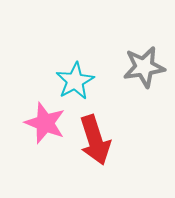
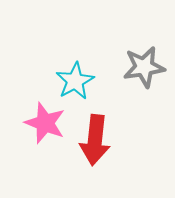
red arrow: rotated 24 degrees clockwise
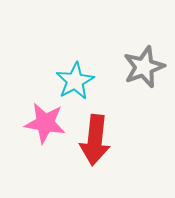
gray star: rotated 12 degrees counterclockwise
pink star: rotated 12 degrees counterclockwise
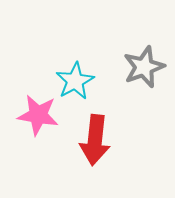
pink star: moved 7 px left, 8 px up
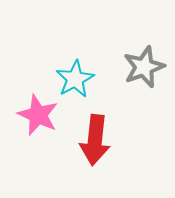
cyan star: moved 2 px up
pink star: rotated 15 degrees clockwise
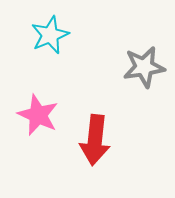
gray star: rotated 12 degrees clockwise
cyan star: moved 25 px left, 44 px up; rotated 6 degrees clockwise
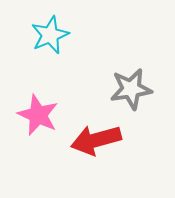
gray star: moved 13 px left, 22 px down
red arrow: moved 1 px right; rotated 69 degrees clockwise
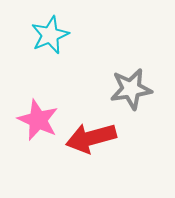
pink star: moved 5 px down
red arrow: moved 5 px left, 2 px up
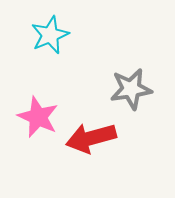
pink star: moved 3 px up
